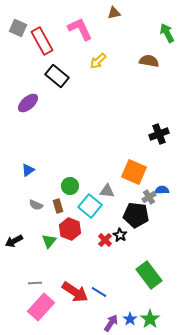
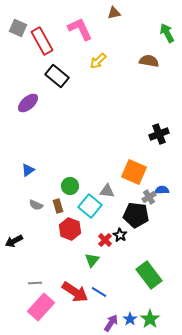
green triangle: moved 43 px right, 19 px down
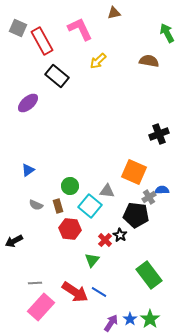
red hexagon: rotated 15 degrees counterclockwise
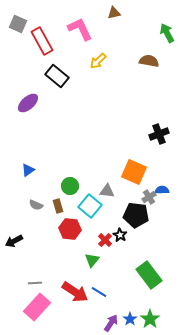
gray square: moved 4 px up
pink rectangle: moved 4 px left
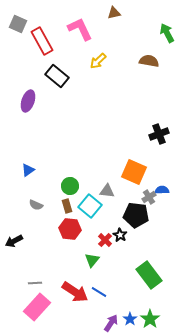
purple ellipse: moved 2 px up; rotated 30 degrees counterclockwise
brown rectangle: moved 9 px right
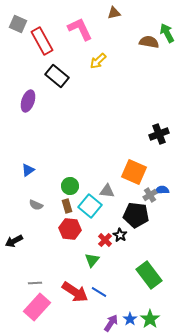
brown semicircle: moved 19 px up
gray cross: moved 1 px right, 2 px up
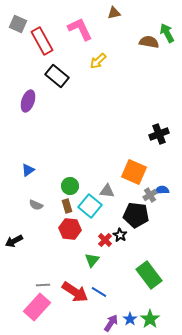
gray line: moved 8 px right, 2 px down
